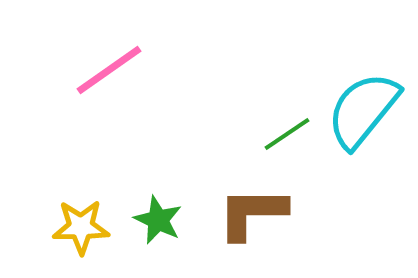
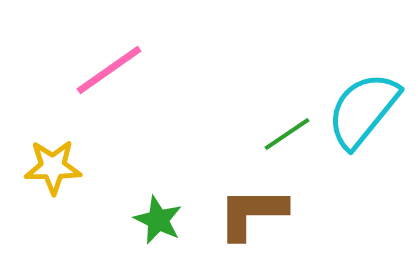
yellow star: moved 28 px left, 60 px up
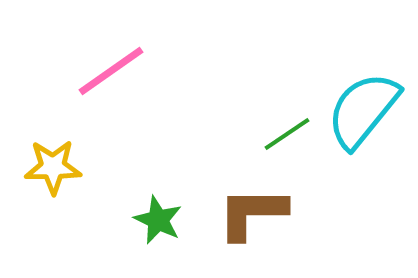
pink line: moved 2 px right, 1 px down
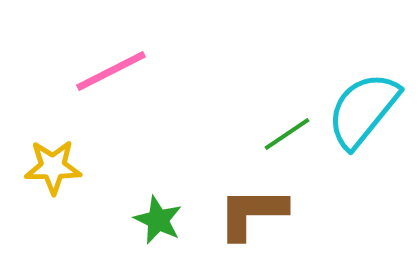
pink line: rotated 8 degrees clockwise
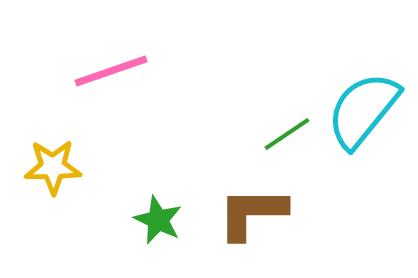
pink line: rotated 8 degrees clockwise
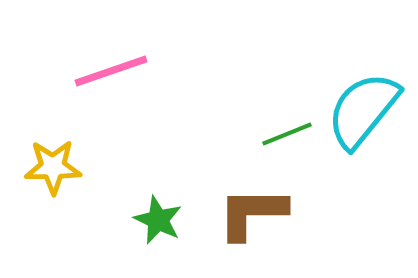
green line: rotated 12 degrees clockwise
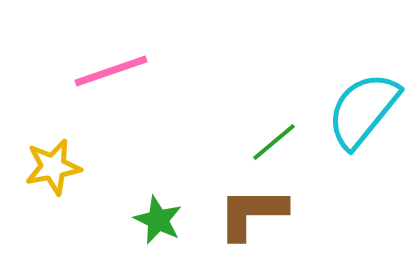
green line: moved 13 px left, 8 px down; rotated 18 degrees counterclockwise
yellow star: rotated 10 degrees counterclockwise
